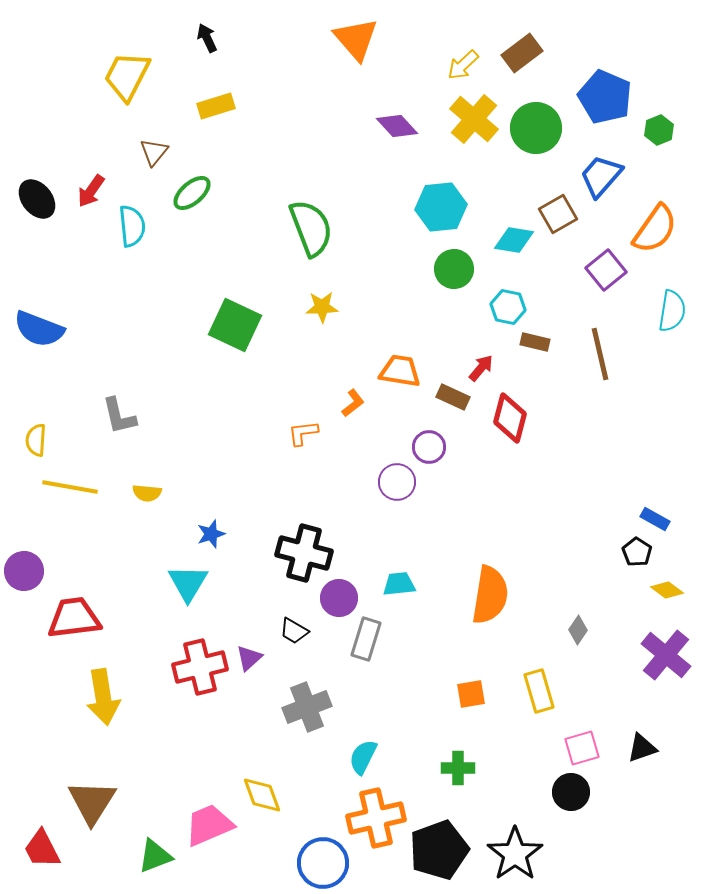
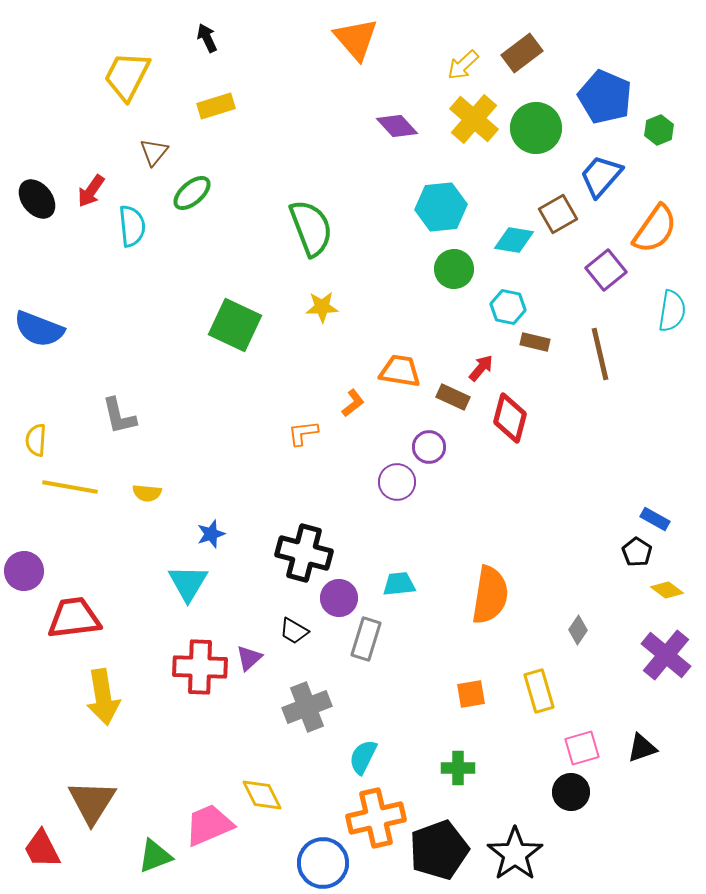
red cross at (200, 667): rotated 16 degrees clockwise
yellow diamond at (262, 795): rotated 6 degrees counterclockwise
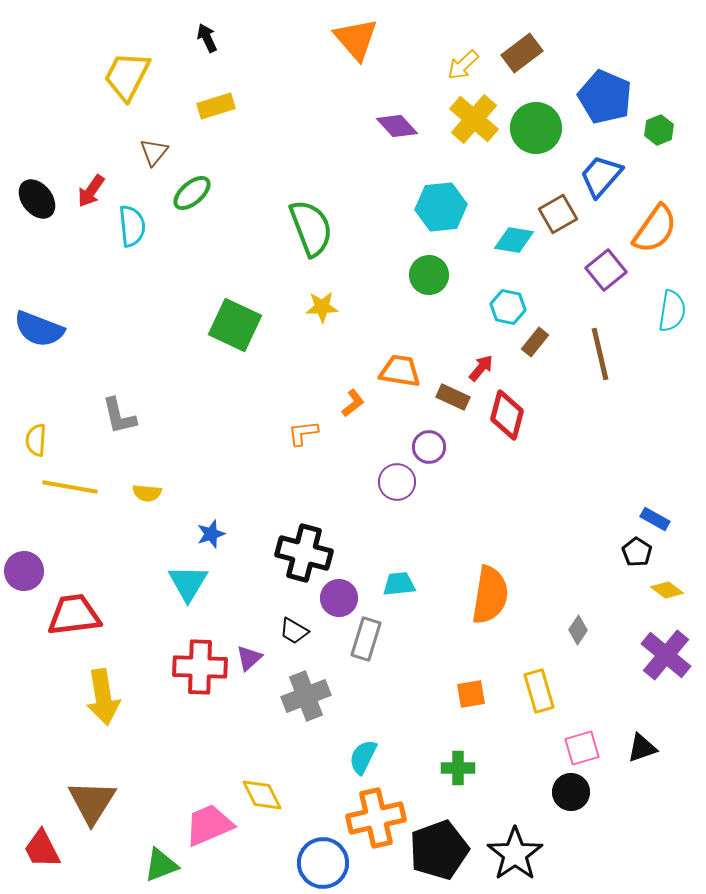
green circle at (454, 269): moved 25 px left, 6 px down
brown rectangle at (535, 342): rotated 64 degrees counterclockwise
red diamond at (510, 418): moved 3 px left, 3 px up
red trapezoid at (74, 618): moved 3 px up
gray cross at (307, 707): moved 1 px left, 11 px up
green triangle at (155, 856): moved 6 px right, 9 px down
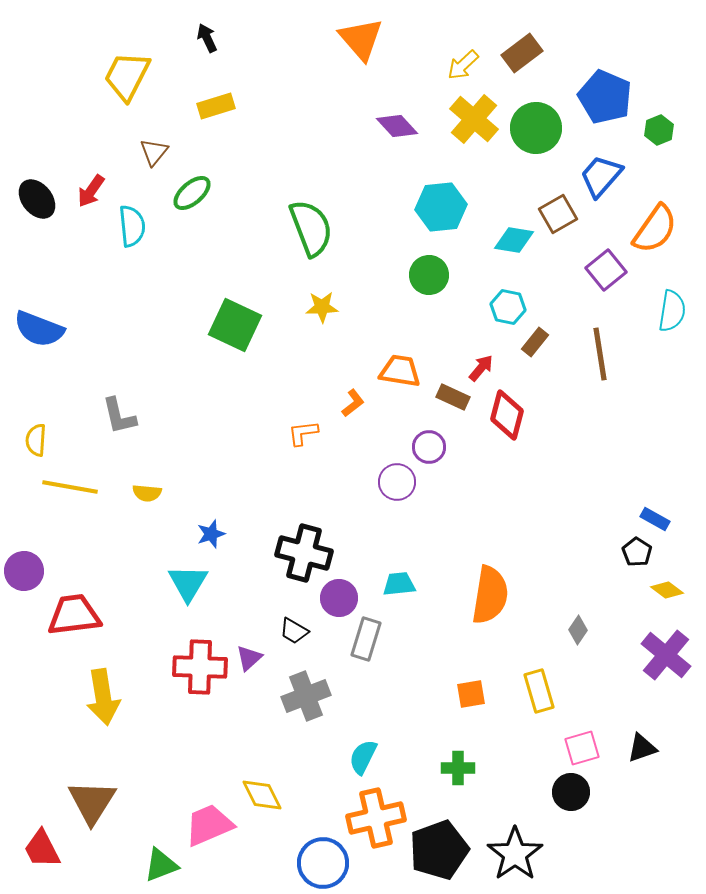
orange triangle at (356, 39): moved 5 px right
brown line at (600, 354): rotated 4 degrees clockwise
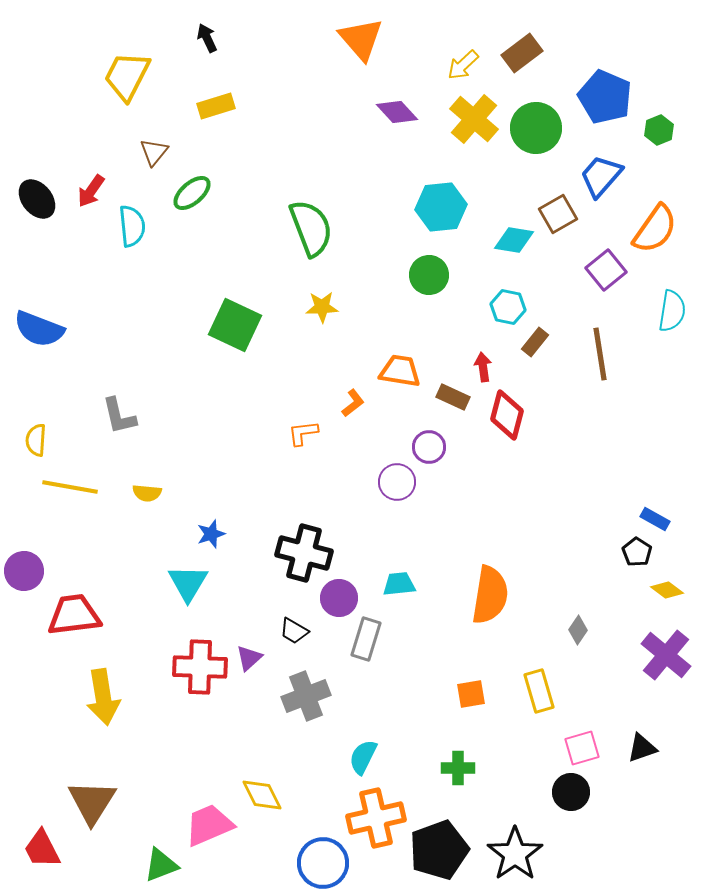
purple diamond at (397, 126): moved 14 px up
red arrow at (481, 368): moved 2 px right, 1 px up; rotated 48 degrees counterclockwise
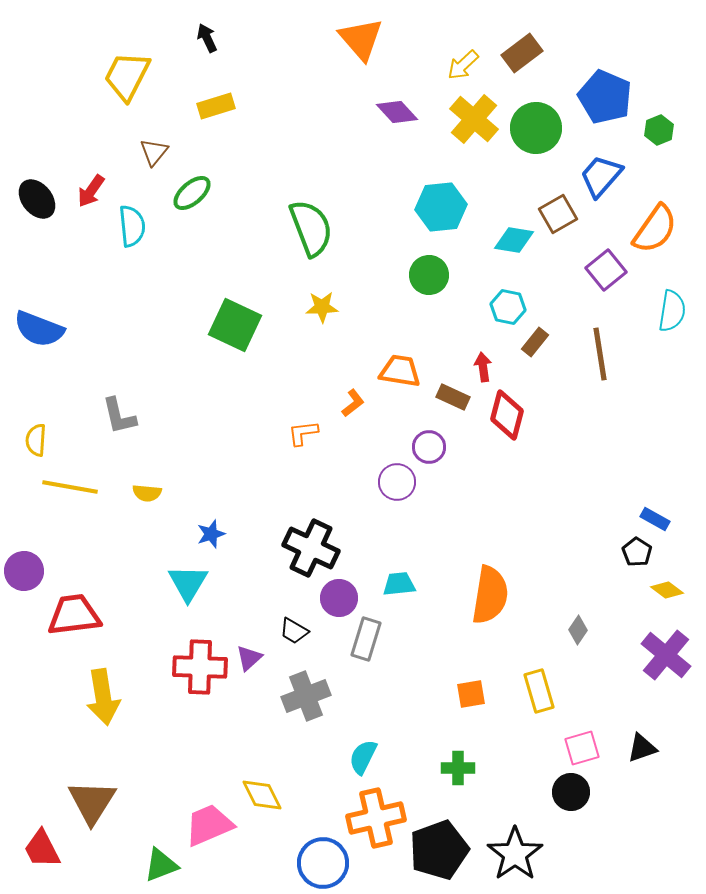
black cross at (304, 553): moved 7 px right, 5 px up; rotated 10 degrees clockwise
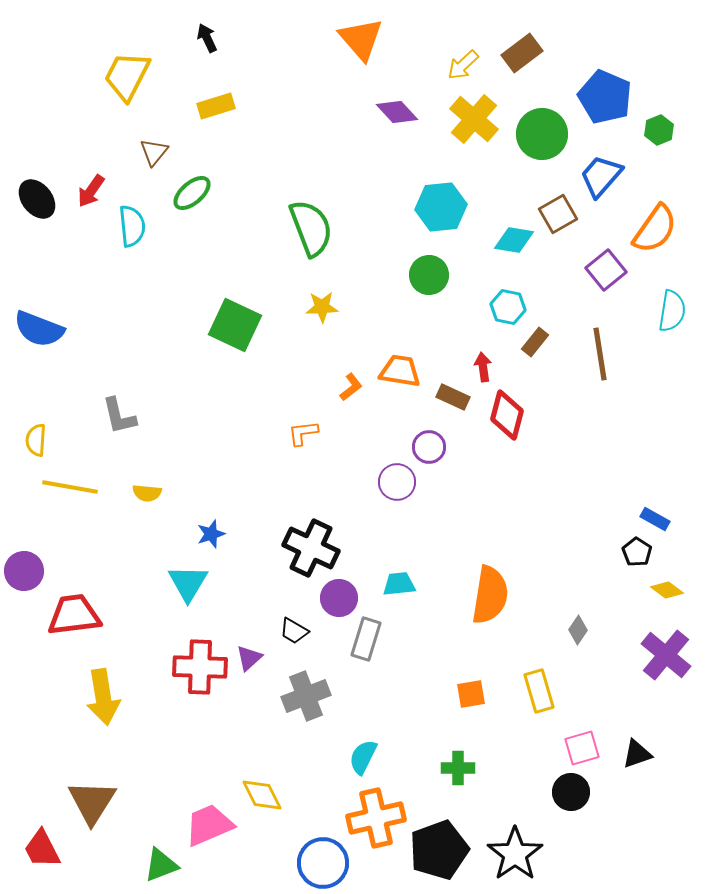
green circle at (536, 128): moved 6 px right, 6 px down
orange L-shape at (353, 403): moved 2 px left, 16 px up
black triangle at (642, 748): moved 5 px left, 6 px down
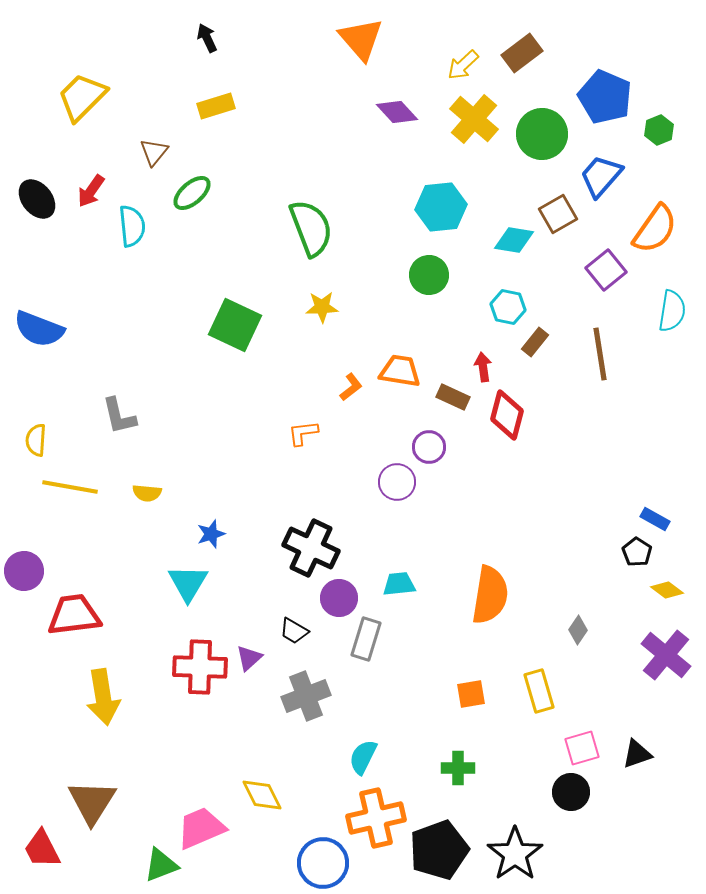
yellow trapezoid at (127, 76): moved 45 px left, 21 px down; rotated 18 degrees clockwise
pink trapezoid at (209, 825): moved 8 px left, 3 px down
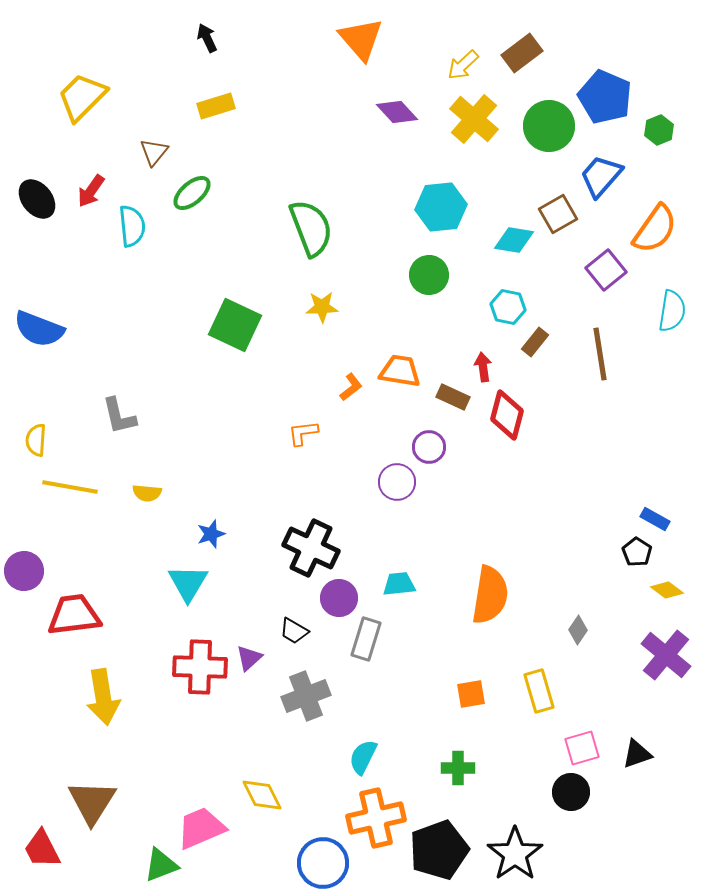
green circle at (542, 134): moved 7 px right, 8 px up
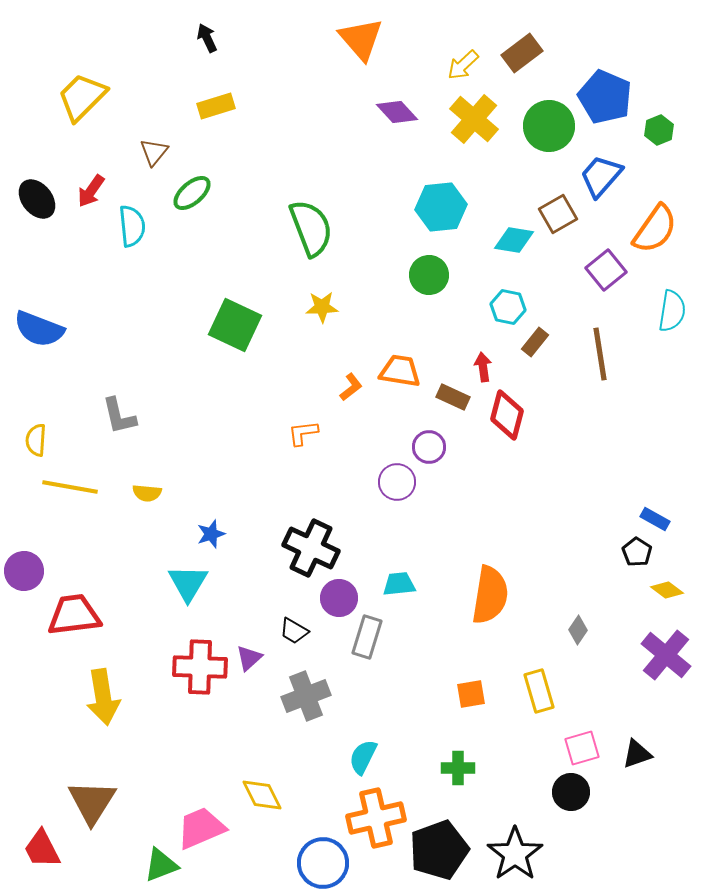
gray rectangle at (366, 639): moved 1 px right, 2 px up
